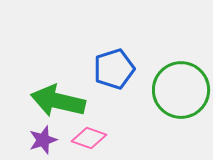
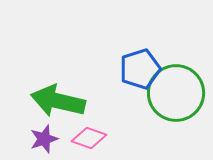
blue pentagon: moved 26 px right
green circle: moved 5 px left, 3 px down
purple star: moved 1 px right, 1 px up
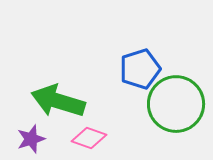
green circle: moved 11 px down
green arrow: rotated 4 degrees clockwise
purple star: moved 13 px left
